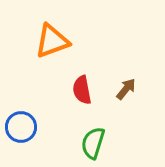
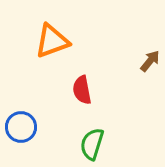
brown arrow: moved 24 px right, 28 px up
green semicircle: moved 1 px left, 1 px down
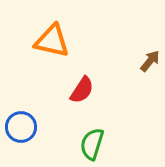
orange triangle: rotated 33 degrees clockwise
red semicircle: rotated 136 degrees counterclockwise
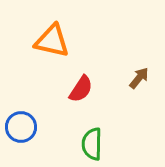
brown arrow: moved 11 px left, 17 px down
red semicircle: moved 1 px left, 1 px up
green semicircle: rotated 16 degrees counterclockwise
